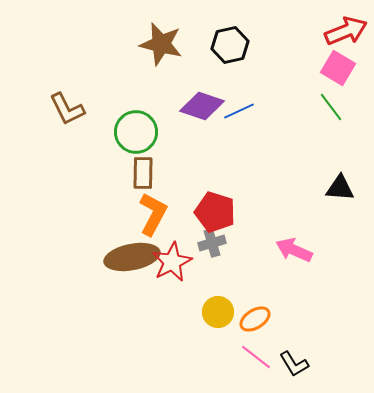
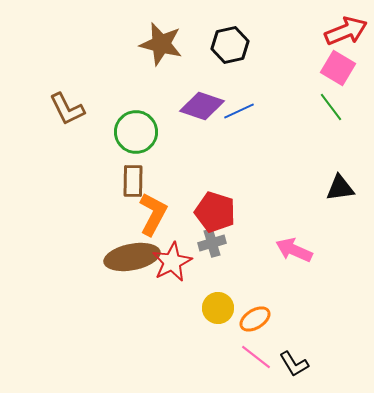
brown rectangle: moved 10 px left, 8 px down
black triangle: rotated 12 degrees counterclockwise
yellow circle: moved 4 px up
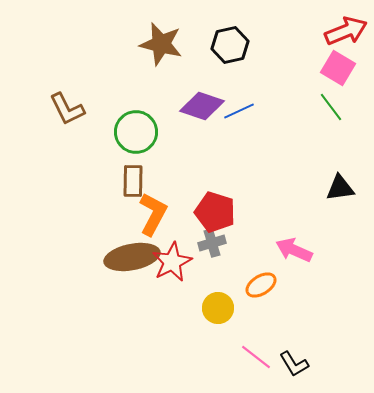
orange ellipse: moved 6 px right, 34 px up
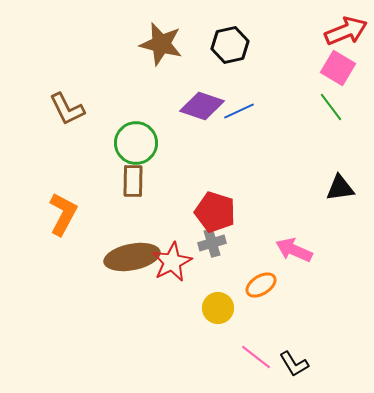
green circle: moved 11 px down
orange L-shape: moved 90 px left
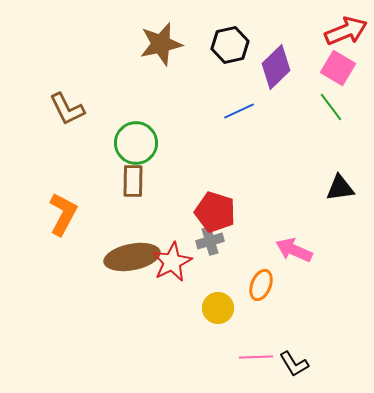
brown star: rotated 27 degrees counterclockwise
purple diamond: moved 74 px right, 39 px up; rotated 63 degrees counterclockwise
gray cross: moved 2 px left, 2 px up
orange ellipse: rotated 36 degrees counterclockwise
pink line: rotated 40 degrees counterclockwise
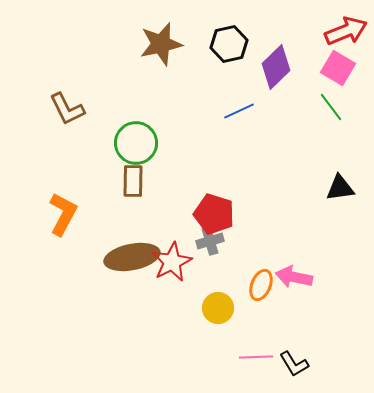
black hexagon: moved 1 px left, 1 px up
red pentagon: moved 1 px left, 2 px down
pink arrow: moved 27 px down; rotated 12 degrees counterclockwise
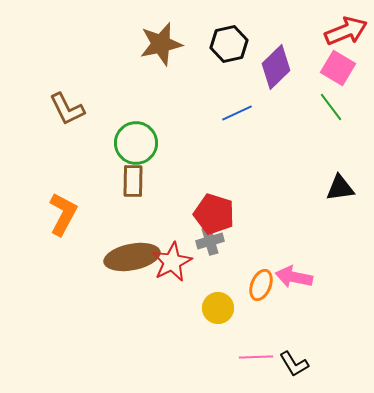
blue line: moved 2 px left, 2 px down
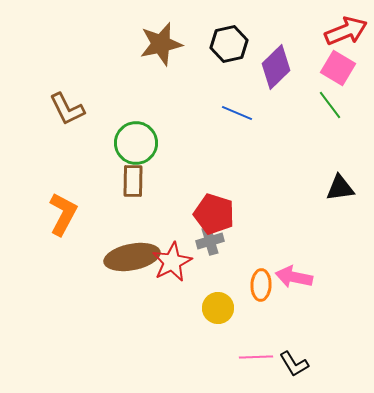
green line: moved 1 px left, 2 px up
blue line: rotated 48 degrees clockwise
orange ellipse: rotated 20 degrees counterclockwise
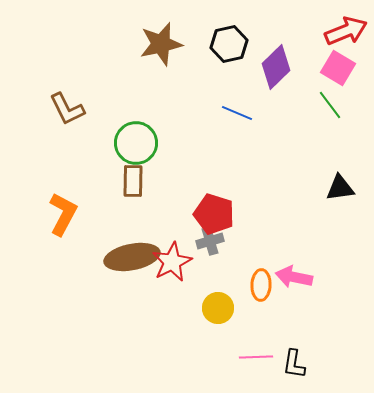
black L-shape: rotated 40 degrees clockwise
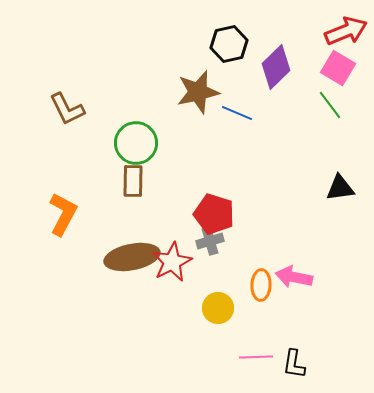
brown star: moved 37 px right, 48 px down
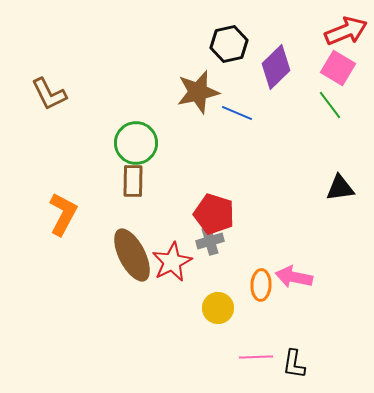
brown L-shape: moved 18 px left, 15 px up
brown ellipse: moved 2 px up; rotated 74 degrees clockwise
